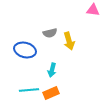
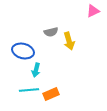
pink triangle: moved 1 px down; rotated 32 degrees counterclockwise
gray semicircle: moved 1 px right, 1 px up
blue ellipse: moved 2 px left, 1 px down
cyan arrow: moved 16 px left
orange rectangle: moved 1 px down
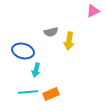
yellow arrow: rotated 24 degrees clockwise
cyan line: moved 1 px left, 2 px down
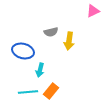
cyan arrow: moved 4 px right
orange rectangle: moved 3 px up; rotated 28 degrees counterclockwise
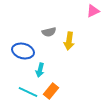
gray semicircle: moved 2 px left
cyan line: rotated 30 degrees clockwise
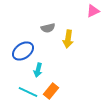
gray semicircle: moved 1 px left, 4 px up
yellow arrow: moved 1 px left, 2 px up
blue ellipse: rotated 50 degrees counterclockwise
cyan arrow: moved 2 px left
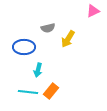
yellow arrow: rotated 24 degrees clockwise
blue ellipse: moved 1 px right, 4 px up; rotated 35 degrees clockwise
cyan line: rotated 18 degrees counterclockwise
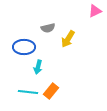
pink triangle: moved 2 px right
cyan arrow: moved 3 px up
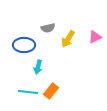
pink triangle: moved 26 px down
blue ellipse: moved 2 px up
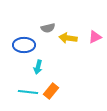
yellow arrow: moved 1 px up; rotated 66 degrees clockwise
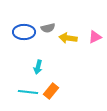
blue ellipse: moved 13 px up
